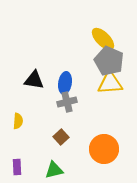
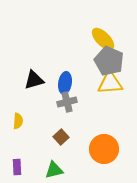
black triangle: rotated 25 degrees counterclockwise
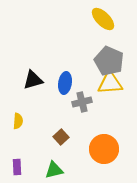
yellow ellipse: moved 20 px up
black triangle: moved 1 px left
gray cross: moved 15 px right
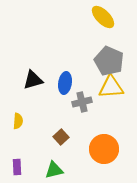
yellow ellipse: moved 2 px up
yellow triangle: moved 1 px right, 4 px down
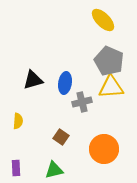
yellow ellipse: moved 3 px down
brown square: rotated 14 degrees counterclockwise
purple rectangle: moved 1 px left, 1 px down
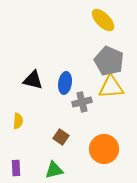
black triangle: rotated 30 degrees clockwise
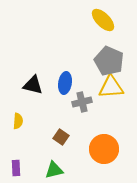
black triangle: moved 5 px down
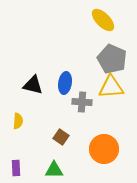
gray pentagon: moved 3 px right, 2 px up
gray cross: rotated 18 degrees clockwise
green triangle: rotated 12 degrees clockwise
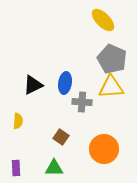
black triangle: rotated 40 degrees counterclockwise
green triangle: moved 2 px up
